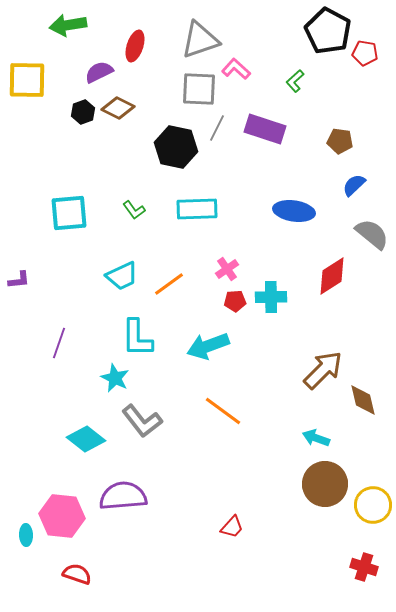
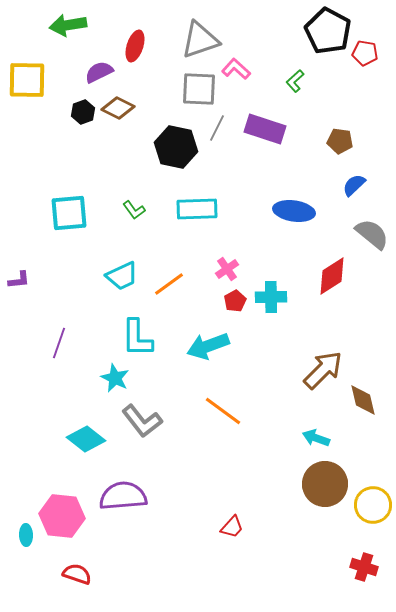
red pentagon at (235, 301): rotated 25 degrees counterclockwise
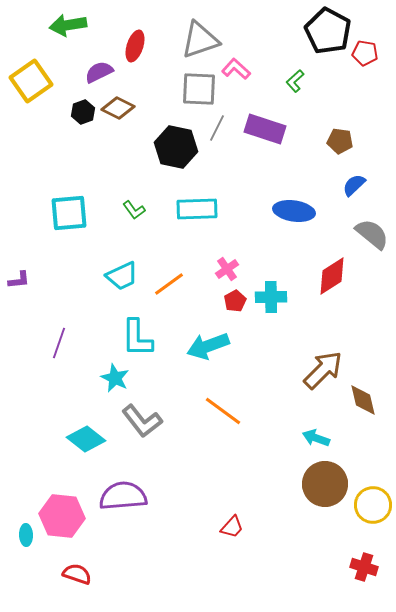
yellow square at (27, 80): moved 4 px right, 1 px down; rotated 36 degrees counterclockwise
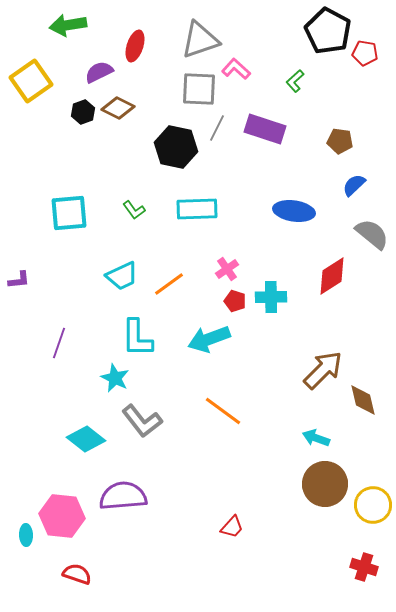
red pentagon at (235, 301): rotated 25 degrees counterclockwise
cyan arrow at (208, 346): moved 1 px right, 7 px up
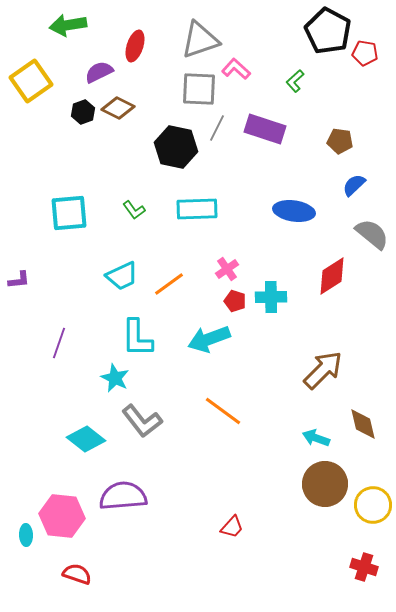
brown diamond at (363, 400): moved 24 px down
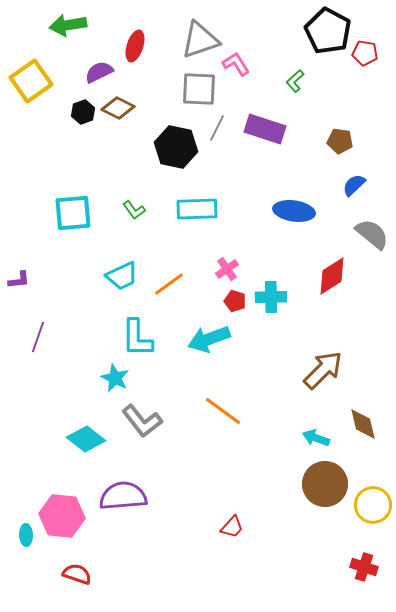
pink L-shape at (236, 69): moved 5 px up; rotated 16 degrees clockwise
cyan square at (69, 213): moved 4 px right
purple line at (59, 343): moved 21 px left, 6 px up
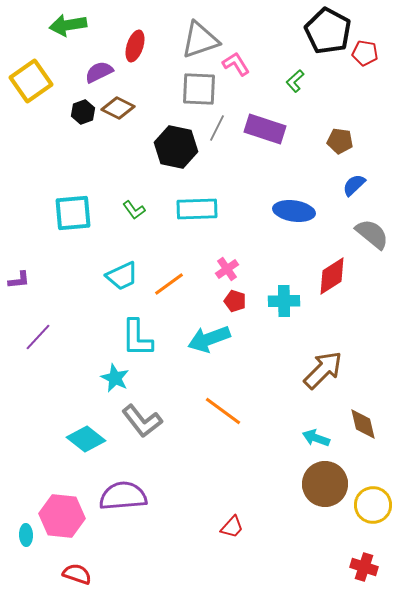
cyan cross at (271, 297): moved 13 px right, 4 px down
purple line at (38, 337): rotated 24 degrees clockwise
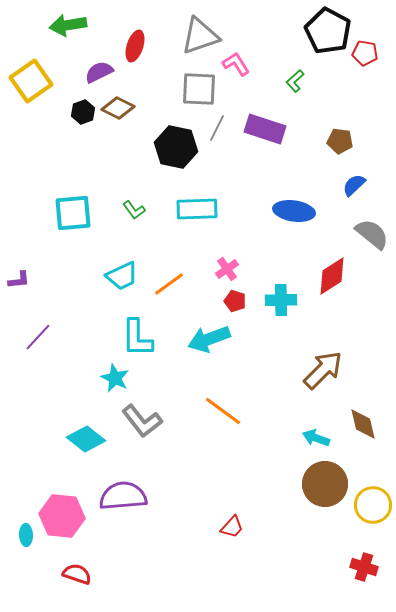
gray triangle at (200, 40): moved 4 px up
cyan cross at (284, 301): moved 3 px left, 1 px up
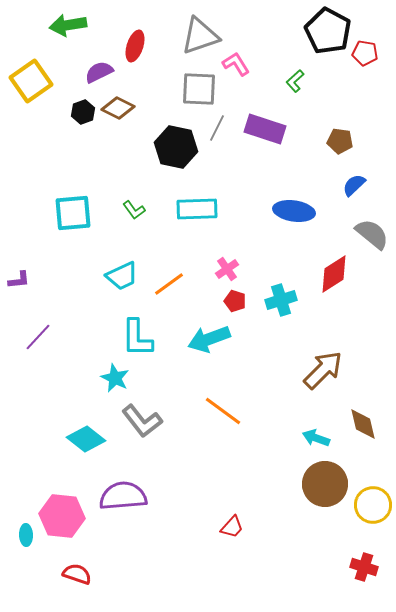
red diamond at (332, 276): moved 2 px right, 2 px up
cyan cross at (281, 300): rotated 16 degrees counterclockwise
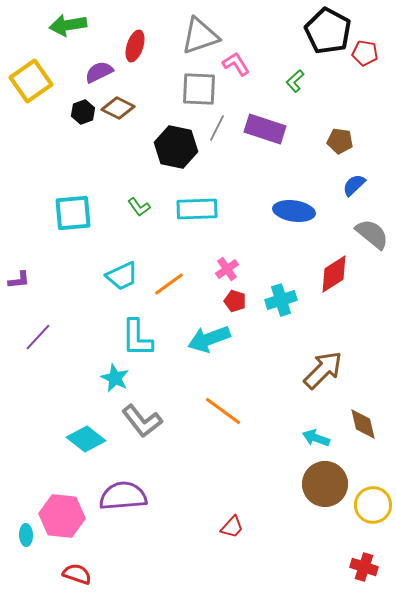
green L-shape at (134, 210): moved 5 px right, 3 px up
